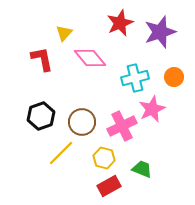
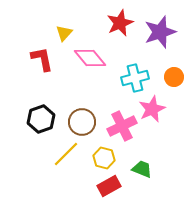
black hexagon: moved 3 px down
yellow line: moved 5 px right, 1 px down
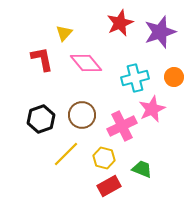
pink diamond: moved 4 px left, 5 px down
brown circle: moved 7 px up
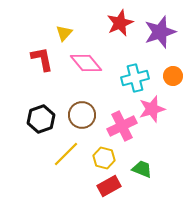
orange circle: moved 1 px left, 1 px up
pink star: rotated 8 degrees clockwise
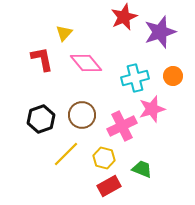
red star: moved 4 px right, 6 px up
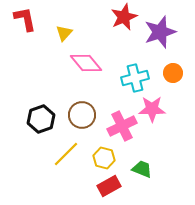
red L-shape: moved 17 px left, 40 px up
orange circle: moved 3 px up
pink star: rotated 16 degrees clockwise
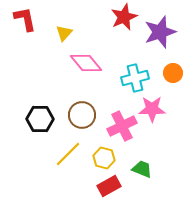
black hexagon: moved 1 px left; rotated 20 degrees clockwise
yellow line: moved 2 px right
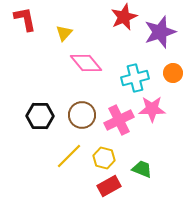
black hexagon: moved 3 px up
pink cross: moved 3 px left, 6 px up
yellow line: moved 1 px right, 2 px down
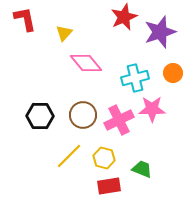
brown circle: moved 1 px right
red rectangle: rotated 20 degrees clockwise
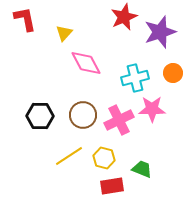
pink diamond: rotated 12 degrees clockwise
yellow line: rotated 12 degrees clockwise
red rectangle: moved 3 px right
